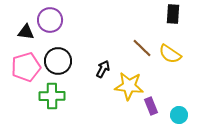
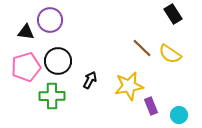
black rectangle: rotated 36 degrees counterclockwise
black arrow: moved 13 px left, 11 px down
yellow star: rotated 16 degrees counterclockwise
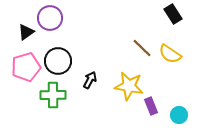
purple circle: moved 2 px up
black triangle: rotated 42 degrees counterclockwise
yellow star: rotated 20 degrees clockwise
green cross: moved 1 px right, 1 px up
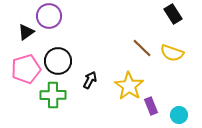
purple circle: moved 1 px left, 2 px up
yellow semicircle: moved 2 px right, 1 px up; rotated 15 degrees counterclockwise
pink pentagon: moved 2 px down
yellow star: rotated 24 degrees clockwise
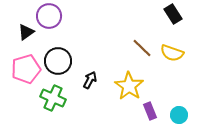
green cross: moved 3 px down; rotated 25 degrees clockwise
purple rectangle: moved 1 px left, 5 px down
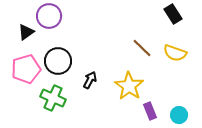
yellow semicircle: moved 3 px right
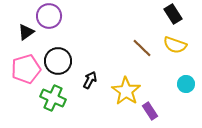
yellow semicircle: moved 8 px up
yellow star: moved 3 px left, 5 px down
purple rectangle: rotated 12 degrees counterclockwise
cyan circle: moved 7 px right, 31 px up
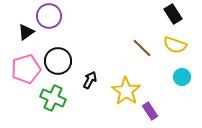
cyan circle: moved 4 px left, 7 px up
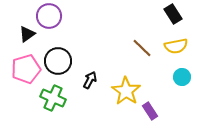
black triangle: moved 1 px right, 2 px down
yellow semicircle: moved 1 px right, 1 px down; rotated 30 degrees counterclockwise
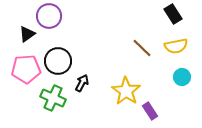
pink pentagon: rotated 12 degrees clockwise
black arrow: moved 8 px left, 3 px down
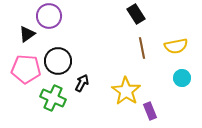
black rectangle: moved 37 px left
brown line: rotated 35 degrees clockwise
pink pentagon: rotated 8 degrees clockwise
cyan circle: moved 1 px down
purple rectangle: rotated 12 degrees clockwise
